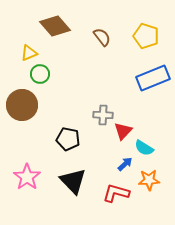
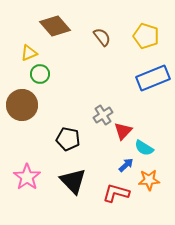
gray cross: rotated 36 degrees counterclockwise
blue arrow: moved 1 px right, 1 px down
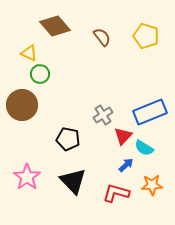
yellow triangle: rotated 48 degrees clockwise
blue rectangle: moved 3 px left, 34 px down
red triangle: moved 5 px down
orange star: moved 3 px right, 5 px down
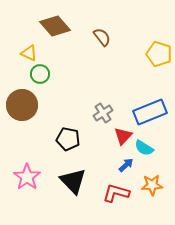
yellow pentagon: moved 13 px right, 18 px down
gray cross: moved 2 px up
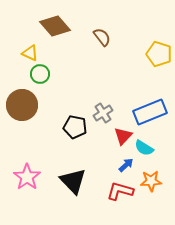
yellow triangle: moved 1 px right
black pentagon: moved 7 px right, 12 px up
orange star: moved 1 px left, 4 px up
red L-shape: moved 4 px right, 2 px up
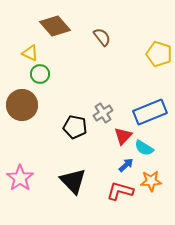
pink star: moved 7 px left, 1 px down
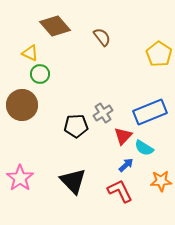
yellow pentagon: rotated 15 degrees clockwise
black pentagon: moved 1 px right, 1 px up; rotated 15 degrees counterclockwise
orange star: moved 10 px right
red L-shape: rotated 48 degrees clockwise
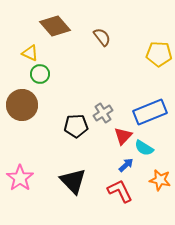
yellow pentagon: rotated 30 degrees counterclockwise
orange star: moved 1 px left, 1 px up; rotated 15 degrees clockwise
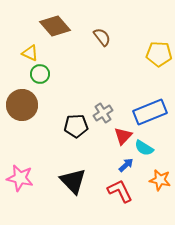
pink star: rotated 24 degrees counterclockwise
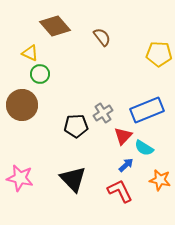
blue rectangle: moved 3 px left, 2 px up
black triangle: moved 2 px up
